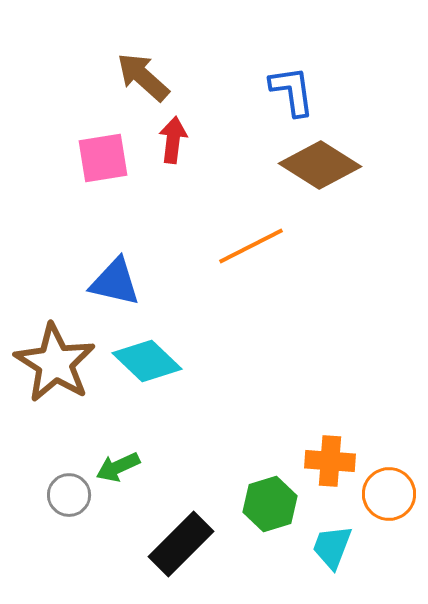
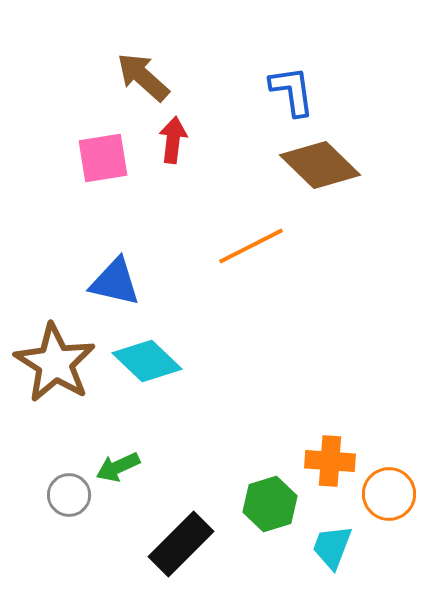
brown diamond: rotated 12 degrees clockwise
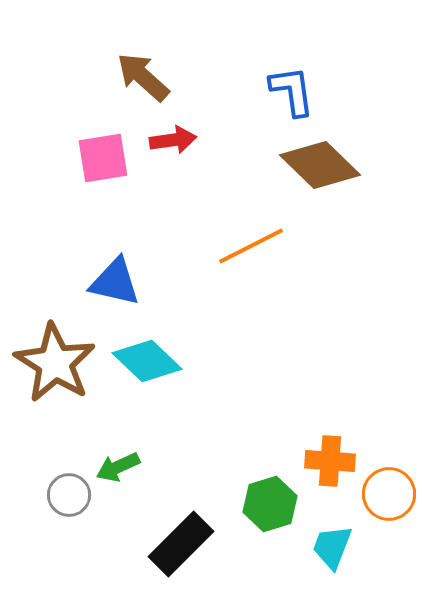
red arrow: rotated 75 degrees clockwise
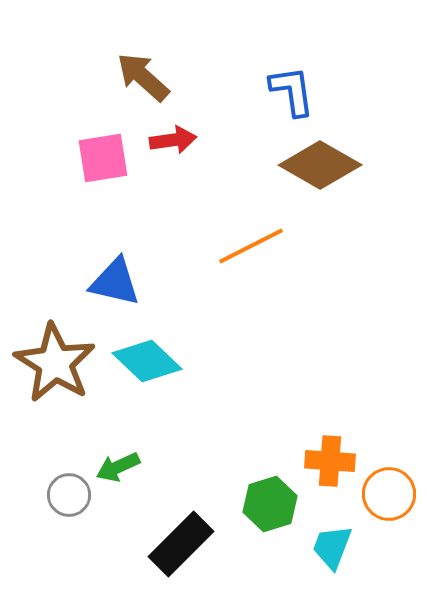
brown diamond: rotated 14 degrees counterclockwise
